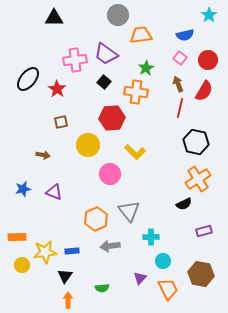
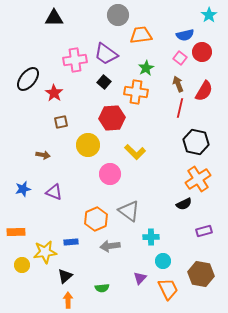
red circle at (208, 60): moved 6 px left, 8 px up
red star at (57, 89): moved 3 px left, 4 px down
gray triangle at (129, 211): rotated 15 degrees counterclockwise
orange rectangle at (17, 237): moved 1 px left, 5 px up
blue rectangle at (72, 251): moved 1 px left, 9 px up
black triangle at (65, 276): rotated 14 degrees clockwise
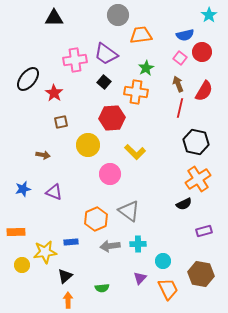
cyan cross at (151, 237): moved 13 px left, 7 px down
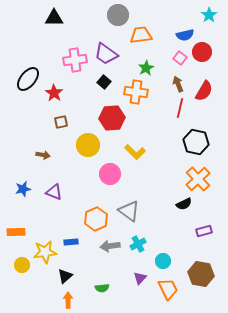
orange cross at (198, 179): rotated 10 degrees counterclockwise
cyan cross at (138, 244): rotated 28 degrees counterclockwise
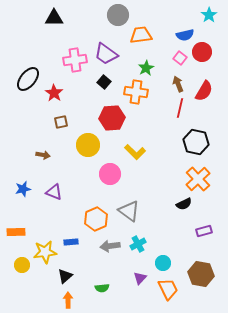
cyan circle at (163, 261): moved 2 px down
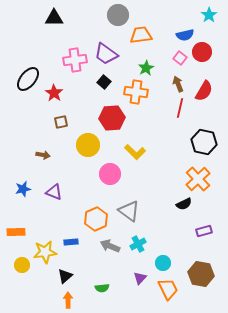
black hexagon at (196, 142): moved 8 px right
gray arrow at (110, 246): rotated 30 degrees clockwise
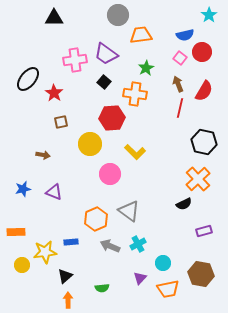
orange cross at (136, 92): moved 1 px left, 2 px down
yellow circle at (88, 145): moved 2 px right, 1 px up
orange trapezoid at (168, 289): rotated 105 degrees clockwise
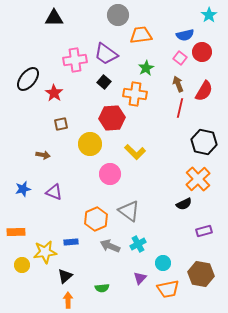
brown square at (61, 122): moved 2 px down
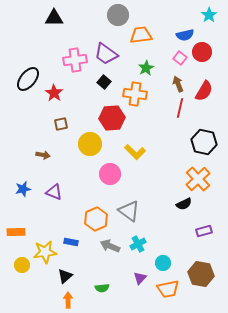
blue rectangle at (71, 242): rotated 16 degrees clockwise
